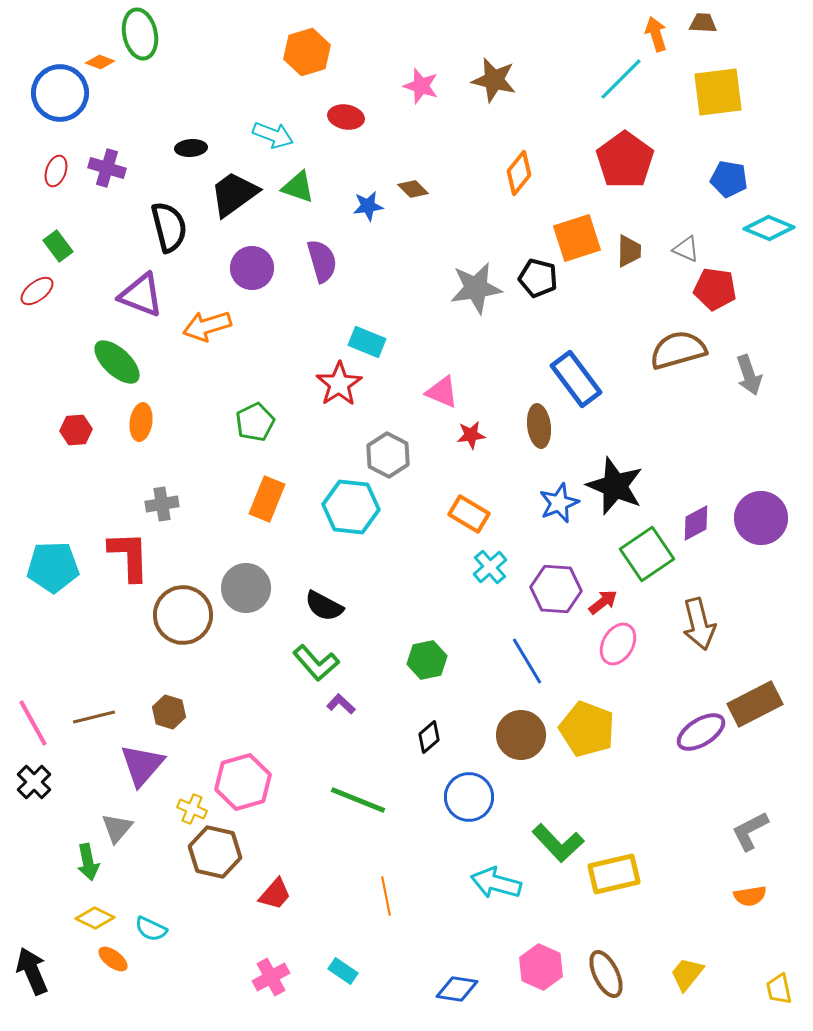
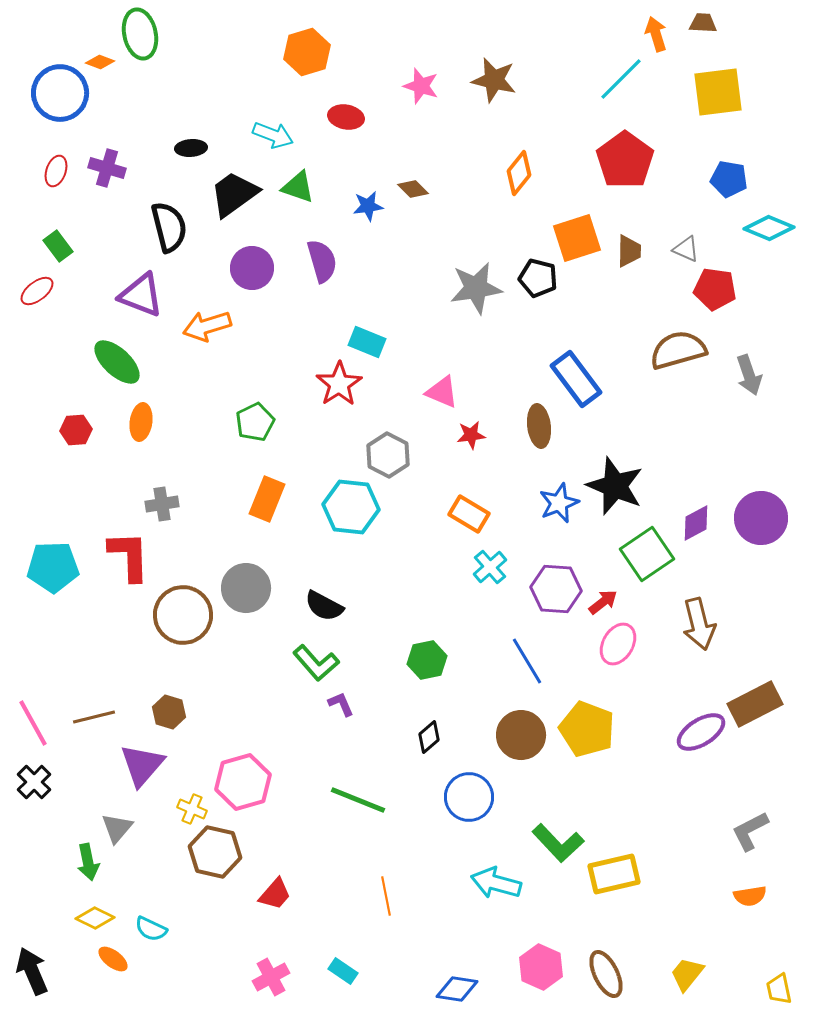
purple L-shape at (341, 704): rotated 24 degrees clockwise
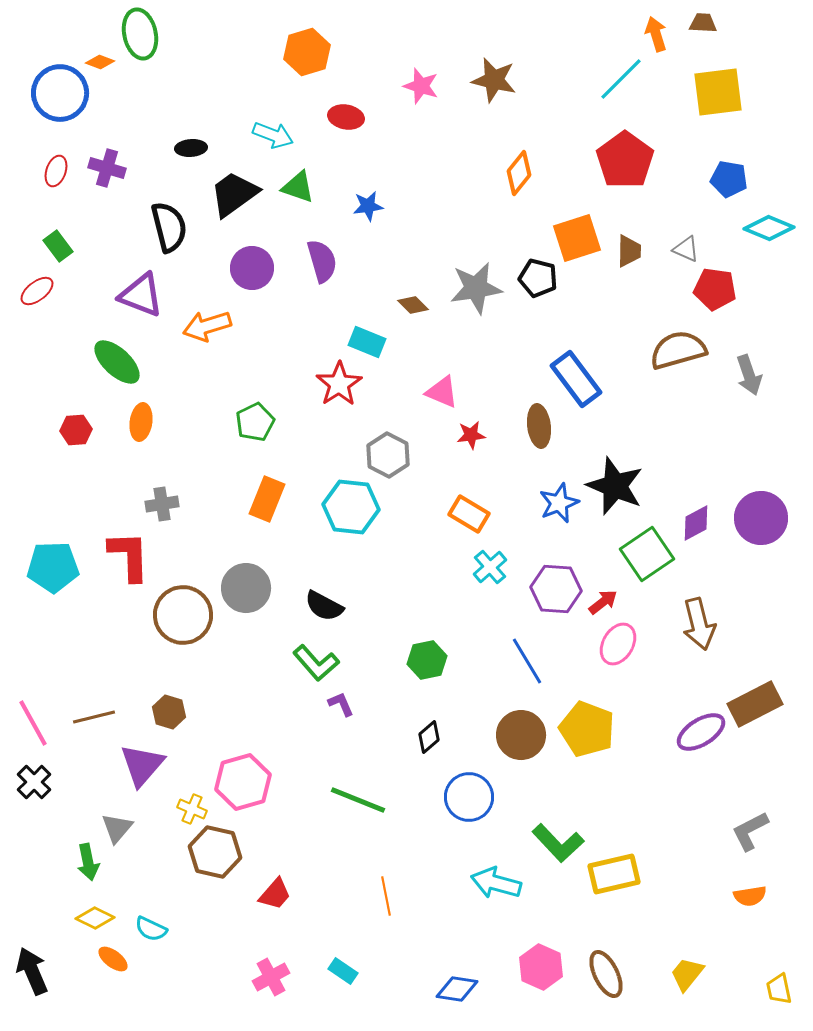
brown diamond at (413, 189): moved 116 px down
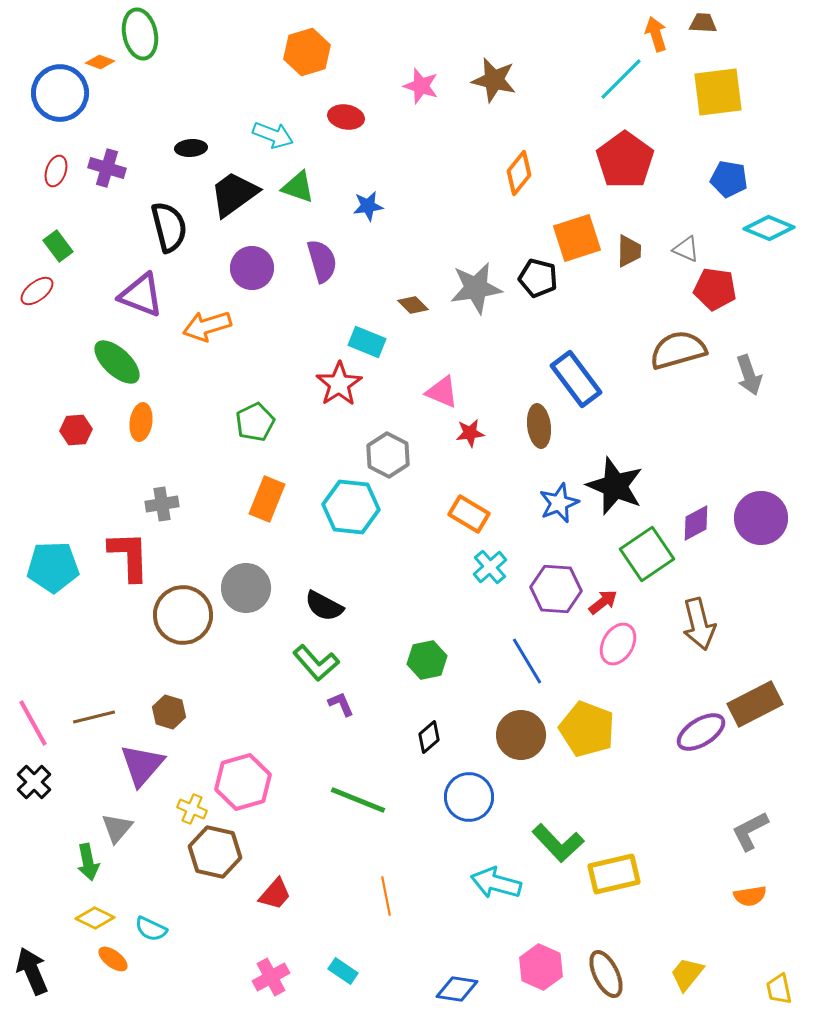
red star at (471, 435): moved 1 px left, 2 px up
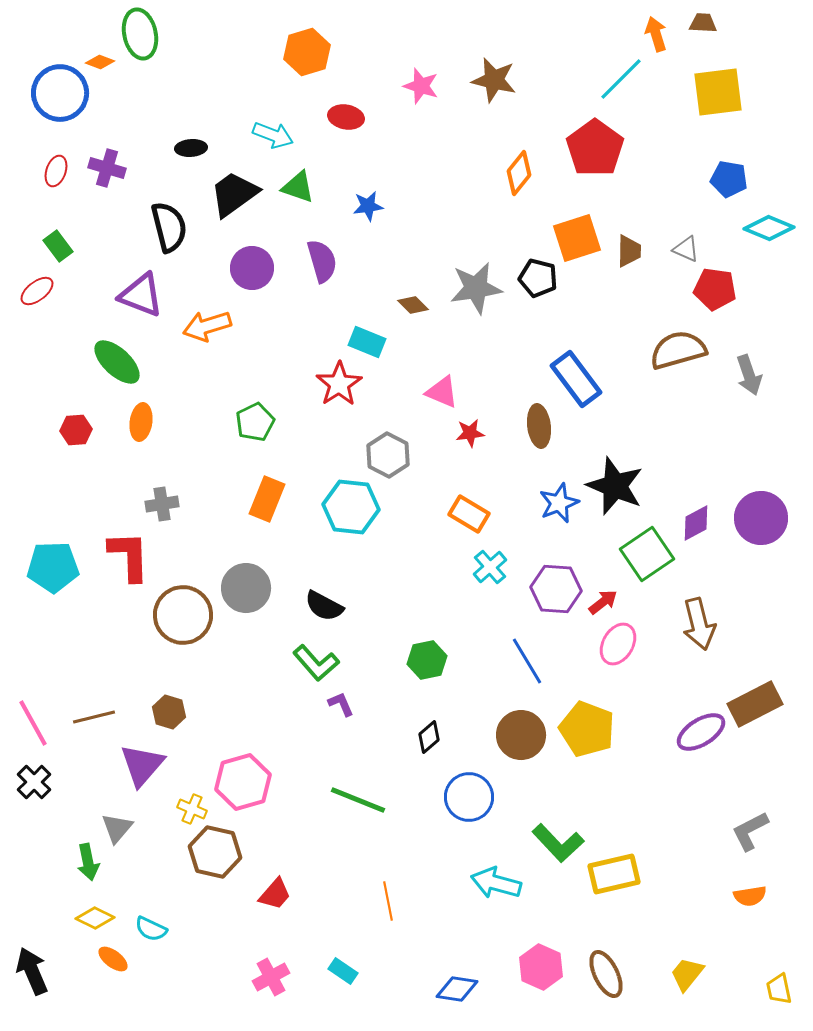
red pentagon at (625, 160): moved 30 px left, 12 px up
orange line at (386, 896): moved 2 px right, 5 px down
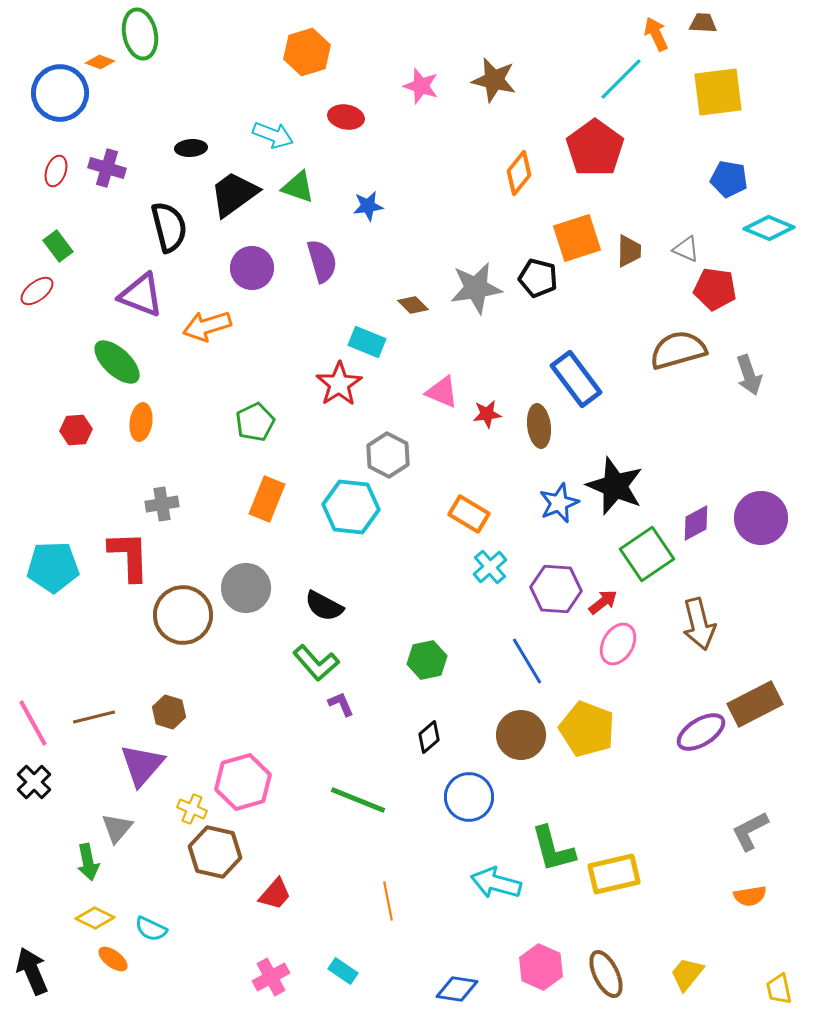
orange arrow at (656, 34): rotated 8 degrees counterclockwise
red star at (470, 433): moved 17 px right, 19 px up
green L-shape at (558, 843): moved 5 px left, 6 px down; rotated 28 degrees clockwise
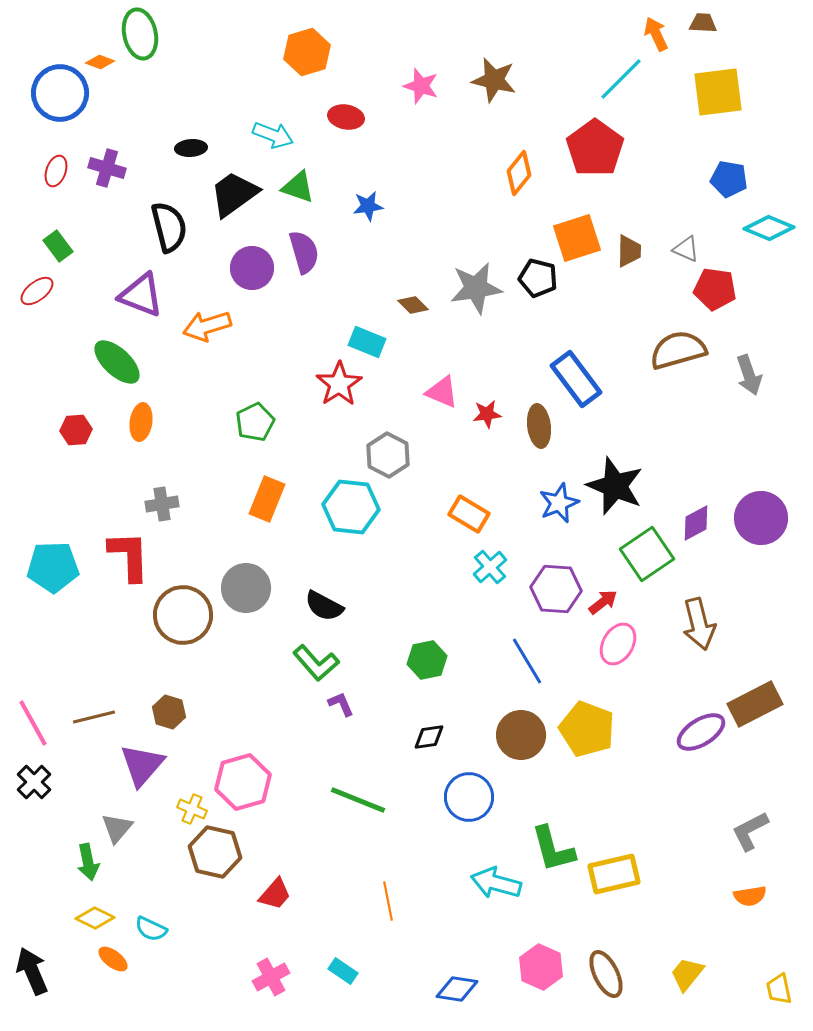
purple semicircle at (322, 261): moved 18 px left, 9 px up
black diamond at (429, 737): rotated 32 degrees clockwise
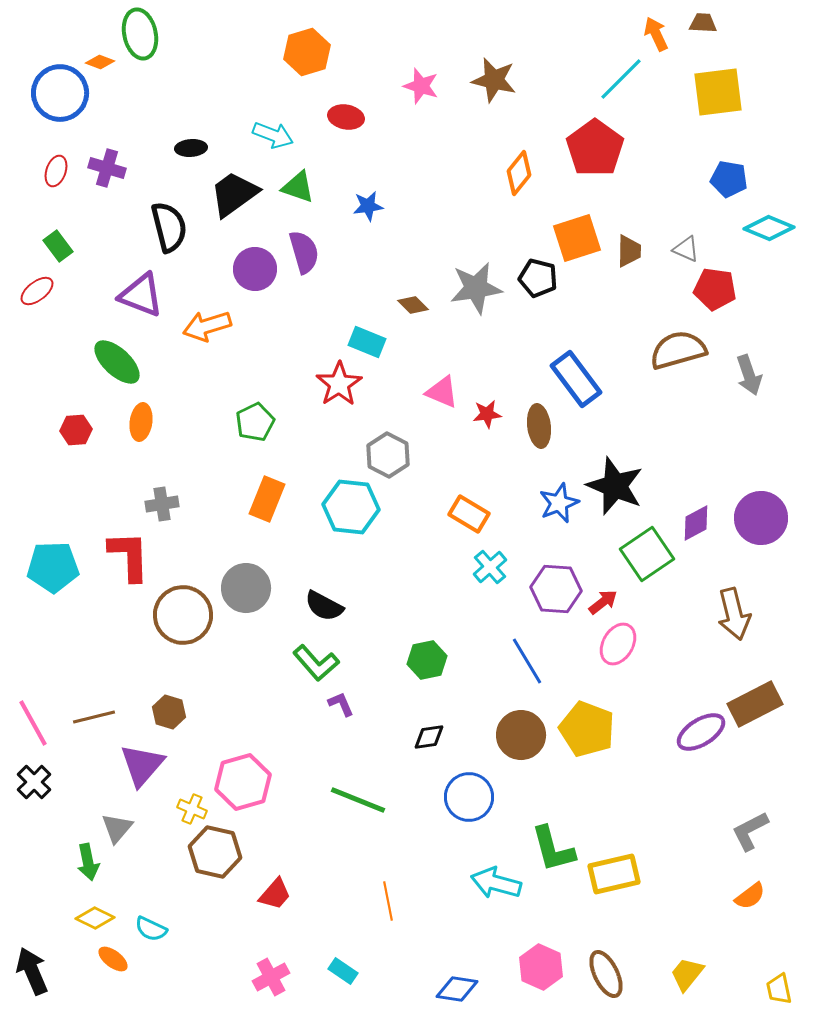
purple circle at (252, 268): moved 3 px right, 1 px down
brown arrow at (699, 624): moved 35 px right, 10 px up
orange semicircle at (750, 896): rotated 28 degrees counterclockwise
